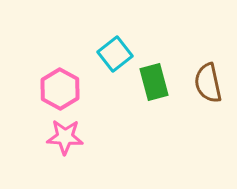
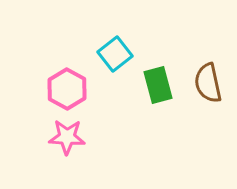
green rectangle: moved 4 px right, 3 px down
pink hexagon: moved 7 px right
pink star: moved 2 px right
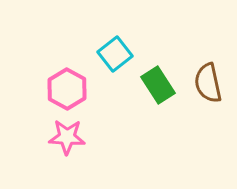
green rectangle: rotated 18 degrees counterclockwise
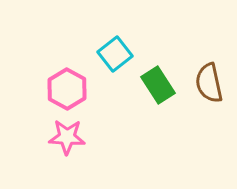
brown semicircle: moved 1 px right
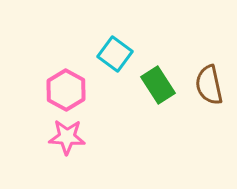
cyan square: rotated 16 degrees counterclockwise
brown semicircle: moved 2 px down
pink hexagon: moved 1 px left, 1 px down
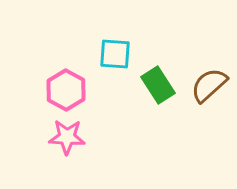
cyan square: rotated 32 degrees counterclockwise
brown semicircle: rotated 60 degrees clockwise
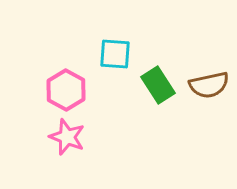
brown semicircle: rotated 150 degrees counterclockwise
pink star: rotated 18 degrees clockwise
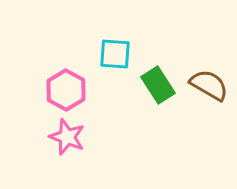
brown semicircle: rotated 138 degrees counterclockwise
